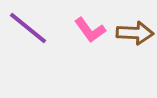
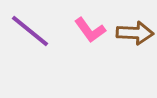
purple line: moved 2 px right, 3 px down
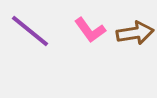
brown arrow: rotated 12 degrees counterclockwise
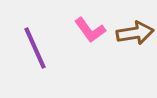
purple line: moved 5 px right, 17 px down; rotated 27 degrees clockwise
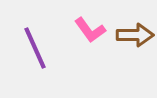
brown arrow: moved 2 px down; rotated 9 degrees clockwise
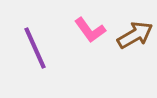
brown arrow: rotated 30 degrees counterclockwise
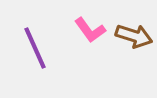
brown arrow: moved 1 px left, 1 px down; rotated 48 degrees clockwise
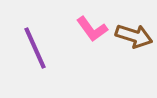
pink L-shape: moved 2 px right, 1 px up
